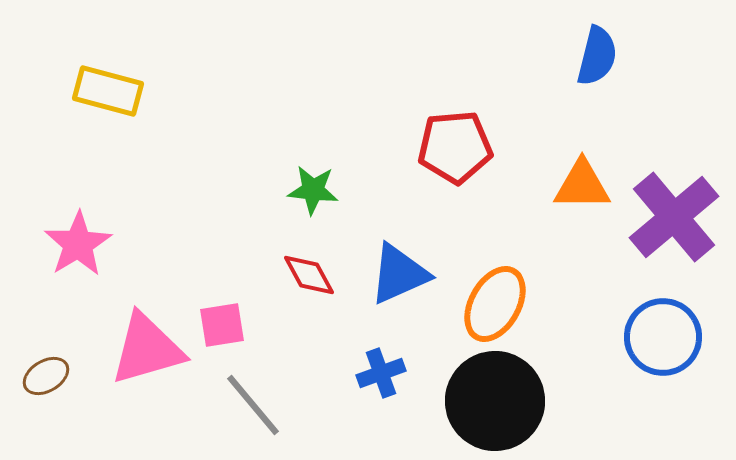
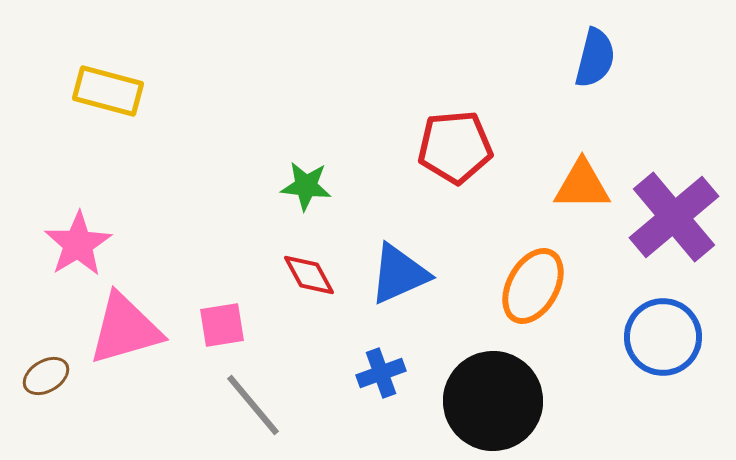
blue semicircle: moved 2 px left, 2 px down
green star: moved 7 px left, 4 px up
orange ellipse: moved 38 px right, 18 px up
pink triangle: moved 22 px left, 20 px up
black circle: moved 2 px left
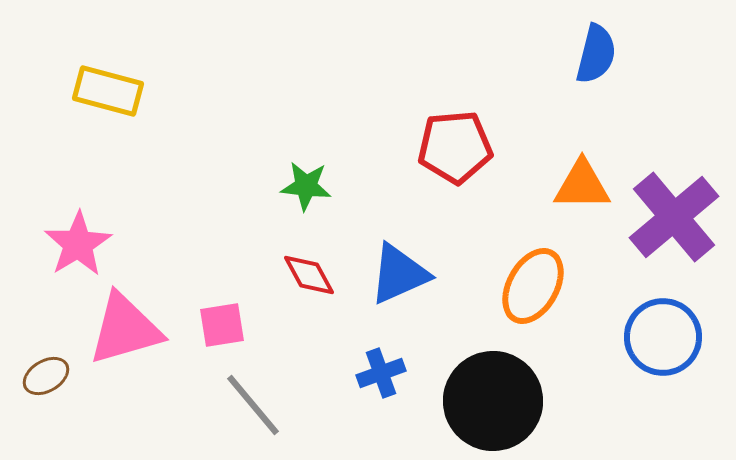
blue semicircle: moved 1 px right, 4 px up
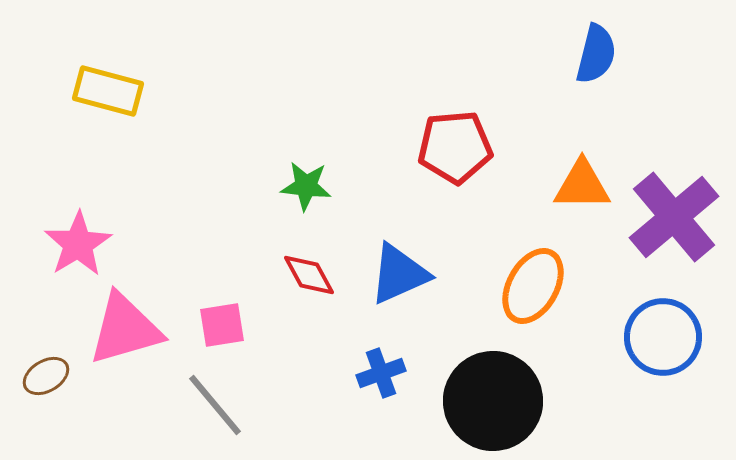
gray line: moved 38 px left
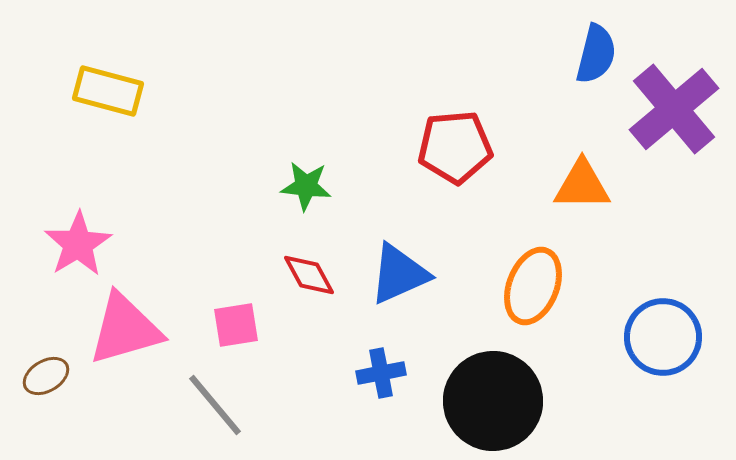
purple cross: moved 108 px up
orange ellipse: rotated 8 degrees counterclockwise
pink square: moved 14 px right
blue cross: rotated 9 degrees clockwise
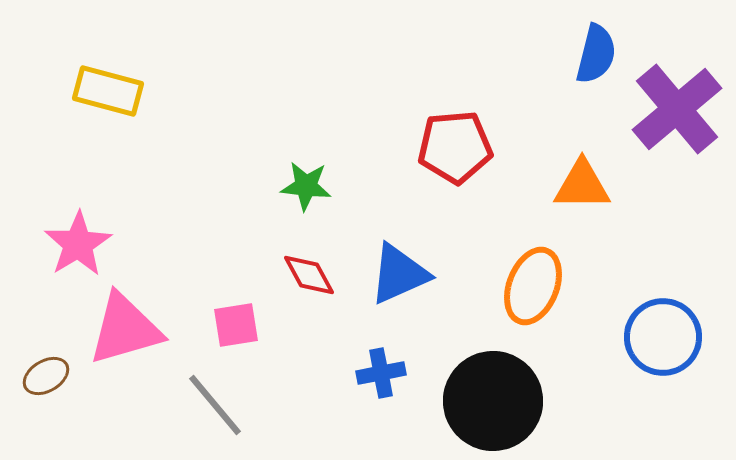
purple cross: moved 3 px right
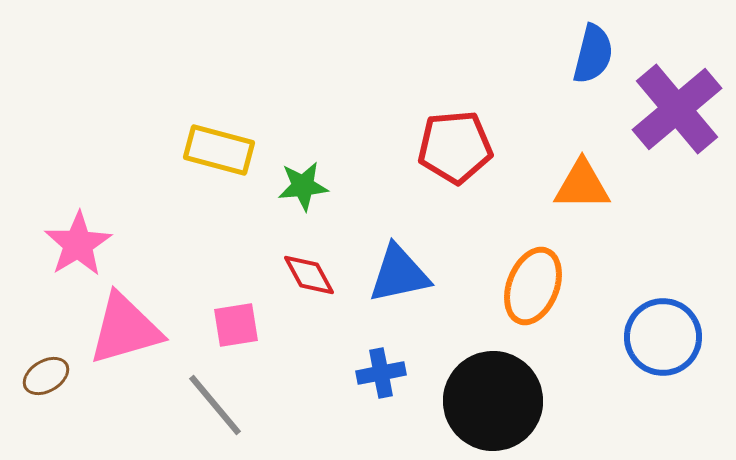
blue semicircle: moved 3 px left
yellow rectangle: moved 111 px right, 59 px down
green star: moved 3 px left; rotated 12 degrees counterclockwise
blue triangle: rotated 12 degrees clockwise
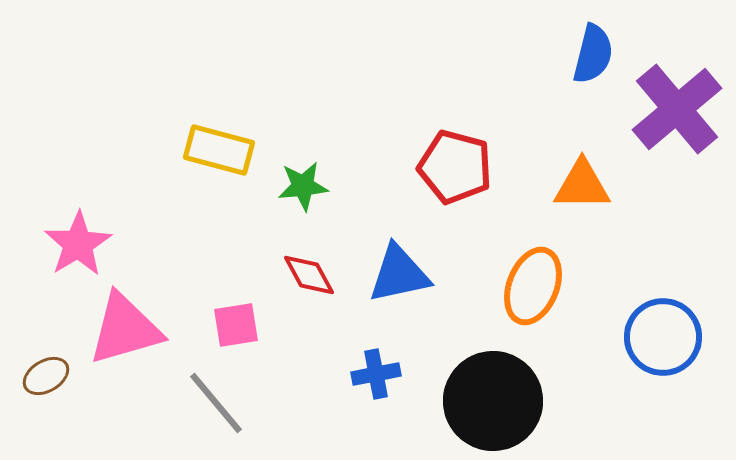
red pentagon: moved 20 px down; rotated 20 degrees clockwise
blue cross: moved 5 px left, 1 px down
gray line: moved 1 px right, 2 px up
